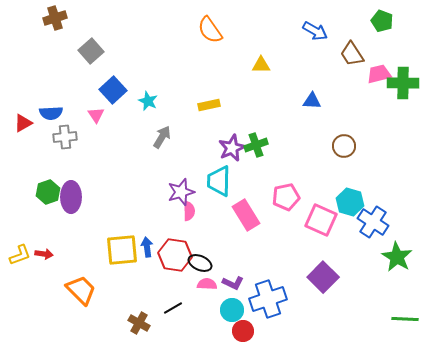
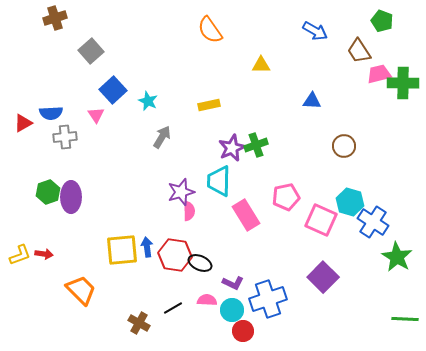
brown trapezoid at (352, 54): moved 7 px right, 3 px up
pink semicircle at (207, 284): moved 16 px down
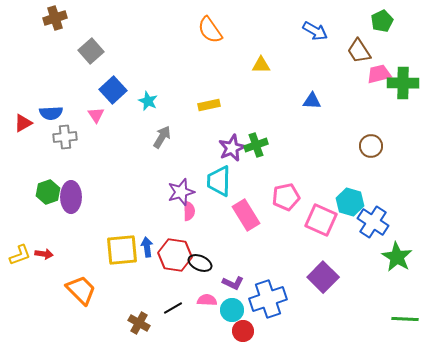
green pentagon at (382, 21): rotated 25 degrees clockwise
brown circle at (344, 146): moved 27 px right
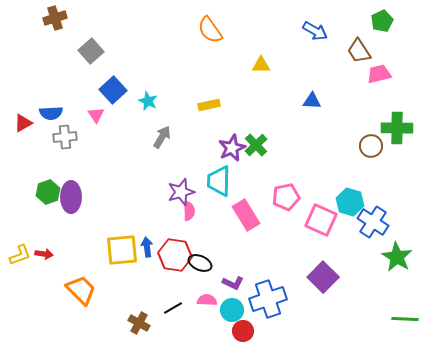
green cross at (403, 83): moved 6 px left, 45 px down
green cross at (256, 145): rotated 25 degrees counterclockwise
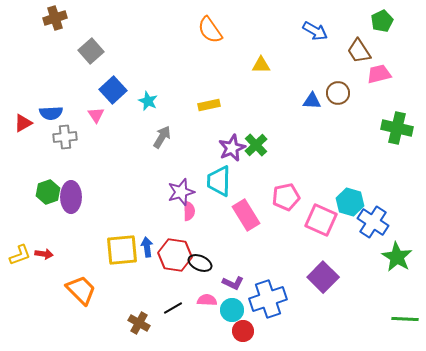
green cross at (397, 128): rotated 12 degrees clockwise
brown circle at (371, 146): moved 33 px left, 53 px up
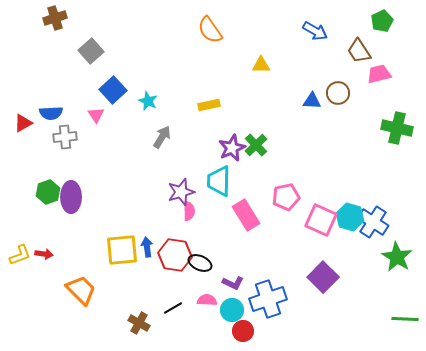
cyan hexagon at (350, 202): moved 15 px down
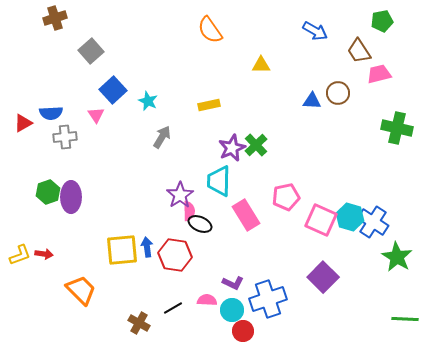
green pentagon at (382, 21): rotated 15 degrees clockwise
purple star at (181, 192): moved 1 px left, 3 px down; rotated 16 degrees counterclockwise
black ellipse at (200, 263): moved 39 px up
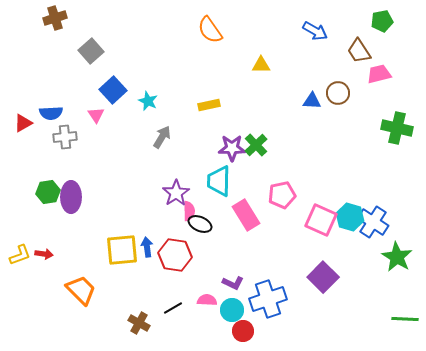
purple star at (232, 148): rotated 24 degrees clockwise
green hexagon at (48, 192): rotated 10 degrees clockwise
purple star at (180, 195): moved 4 px left, 2 px up
pink pentagon at (286, 197): moved 4 px left, 2 px up
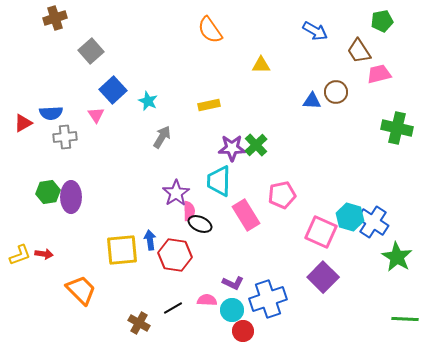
brown circle at (338, 93): moved 2 px left, 1 px up
pink square at (321, 220): moved 12 px down
blue arrow at (147, 247): moved 3 px right, 7 px up
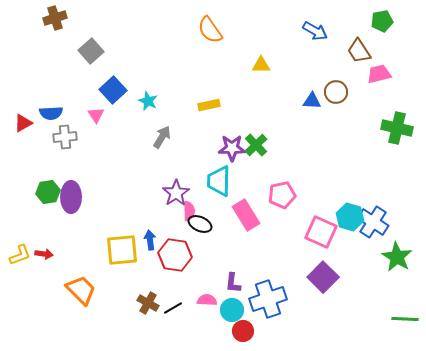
purple L-shape at (233, 283): rotated 70 degrees clockwise
brown cross at (139, 323): moved 9 px right, 20 px up
